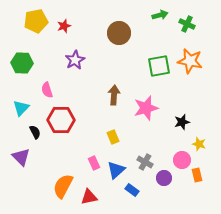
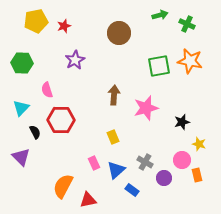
red triangle: moved 1 px left, 3 px down
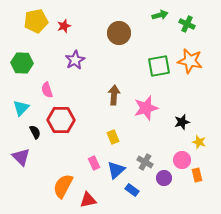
yellow star: moved 2 px up
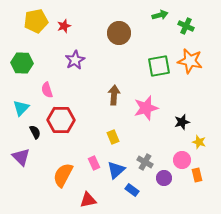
green cross: moved 1 px left, 2 px down
orange semicircle: moved 11 px up
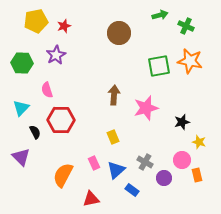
purple star: moved 19 px left, 5 px up
red triangle: moved 3 px right, 1 px up
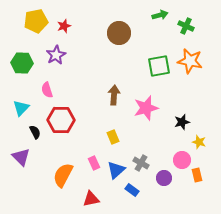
gray cross: moved 4 px left, 1 px down
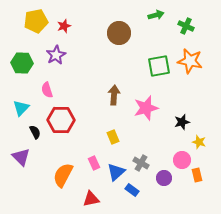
green arrow: moved 4 px left
blue triangle: moved 2 px down
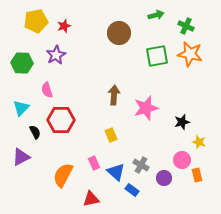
orange star: moved 7 px up
green square: moved 2 px left, 10 px up
yellow rectangle: moved 2 px left, 2 px up
purple triangle: rotated 48 degrees clockwise
gray cross: moved 2 px down
blue triangle: rotated 36 degrees counterclockwise
